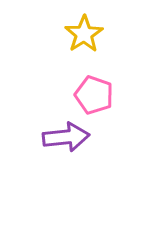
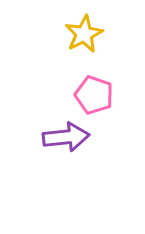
yellow star: rotated 6 degrees clockwise
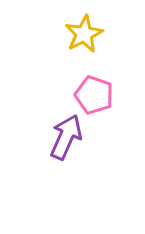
purple arrow: rotated 60 degrees counterclockwise
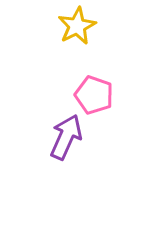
yellow star: moved 7 px left, 8 px up
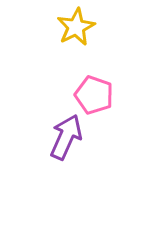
yellow star: moved 1 px left, 1 px down
